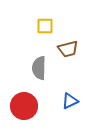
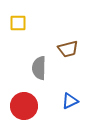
yellow square: moved 27 px left, 3 px up
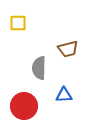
blue triangle: moved 6 px left, 6 px up; rotated 24 degrees clockwise
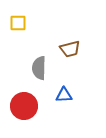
brown trapezoid: moved 2 px right
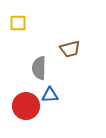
blue triangle: moved 14 px left
red circle: moved 2 px right
